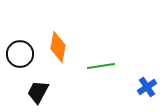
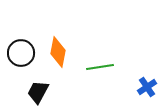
orange diamond: moved 5 px down
black circle: moved 1 px right, 1 px up
green line: moved 1 px left, 1 px down
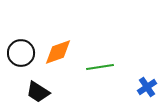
orange diamond: rotated 60 degrees clockwise
black trapezoid: rotated 85 degrees counterclockwise
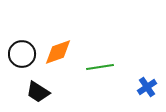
black circle: moved 1 px right, 1 px down
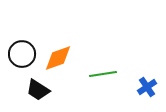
orange diamond: moved 6 px down
green line: moved 3 px right, 7 px down
black trapezoid: moved 2 px up
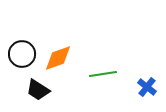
blue cross: rotated 18 degrees counterclockwise
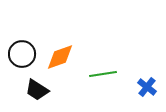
orange diamond: moved 2 px right, 1 px up
black trapezoid: moved 1 px left
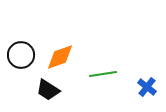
black circle: moved 1 px left, 1 px down
black trapezoid: moved 11 px right
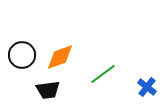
black circle: moved 1 px right
green line: rotated 28 degrees counterclockwise
black trapezoid: rotated 40 degrees counterclockwise
